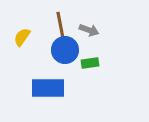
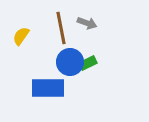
gray arrow: moved 2 px left, 7 px up
yellow semicircle: moved 1 px left, 1 px up
blue circle: moved 5 px right, 12 px down
green rectangle: moved 2 px left; rotated 18 degrees counterclockwise
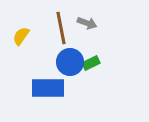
green rectangle: moved 3 px right
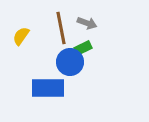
green rectangle: moved 8 px left, 15 px up
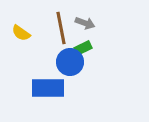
gray arrow: moved 2 px left
yellow semicircle: moved 3 px up; rotated 90 degrees counterclockwise
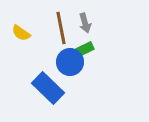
gray arrow: rotated 54 degrees clockwise
green rectangle: moved 2 px right, 1 px down
blue rectangle: rotated 44 degrees clockwise
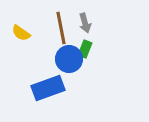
green rectangle: rotated 42 degrees counterclockwise
blue circle: moved 1 px left, 3 px up
blue rectangle: rotated 64 degrees counterclockwise
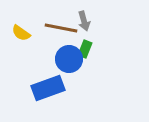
gray arrow: moved 1 px left, 2 px up
brown line: rotated 68 degrees counterclockwise
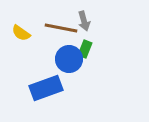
blue rectangle: moved 2 px left
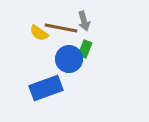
yellow semicircle: moved 18 px right
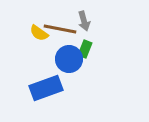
brown line: moved 1 px left, 1 px down
